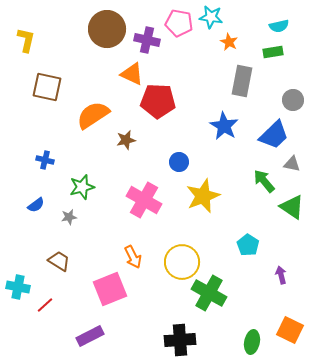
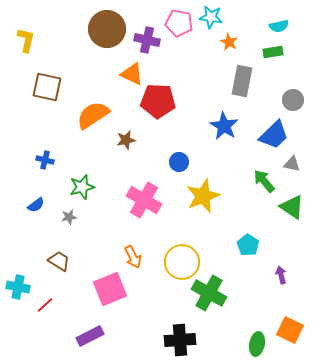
green ellipse: moved 5 px right, 2 px down
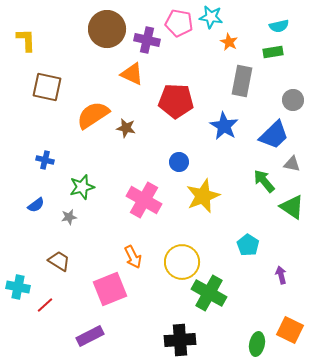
yellow L-shape: rotated 15 degrees counterclockwise
red pentagon: moved 18 px right
brown star: moved 12 px up; rotated 24 degrees clockwise
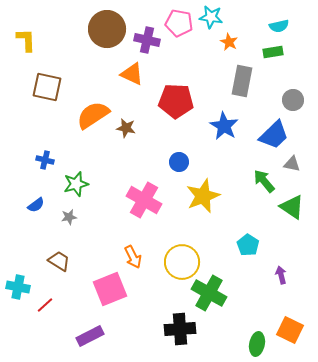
green star: moved 6 px left, 3 px up
black cross: moved 11 px up
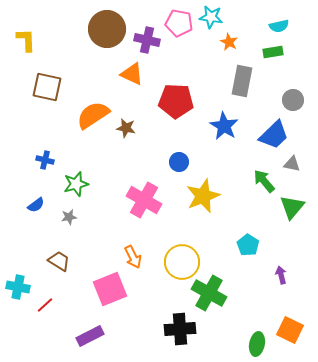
green triangle: rotated 36 degrees clockwise
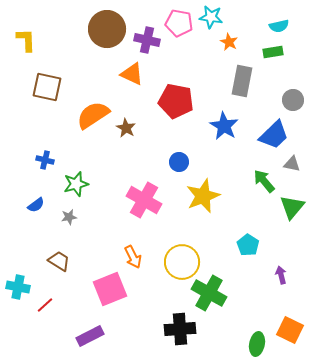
red pentagon: rotated 8 degrees clockwise
brown star: rotated 18 degrees clockwise
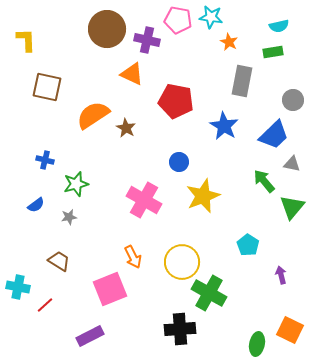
pink pentagon: moved 1 px left, 3 px up
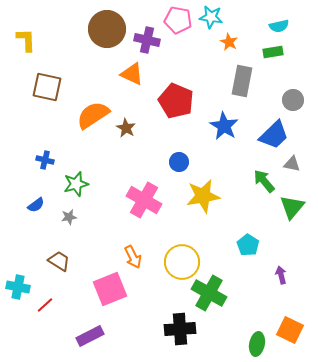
red pentagon: rotated 12 degrees clockwise
yellow star: rotated 12 degrees clockwise
